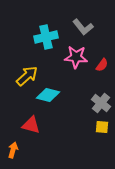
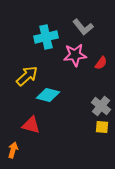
pink star: moved 1 px left, 2 px up; rotated 10 degrees counterclockwise
red semicircle: moved 1 px left, 2 px up
gray cross: moved 3 px down
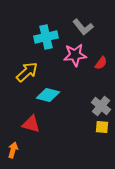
yellow arrow: moved 4 px up
red triangle: moved 1 px up
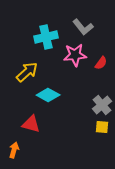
cyan diamond: rotated 15 degrees clockwise
gray cross: moved 1 px right, 1 px up; rotated 12 degrees clockwise
orange arrow: moved 1 px right
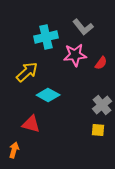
yellow square: moved 4 px left, 3 px down
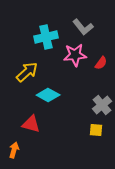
yellow square: moved 2 px left
